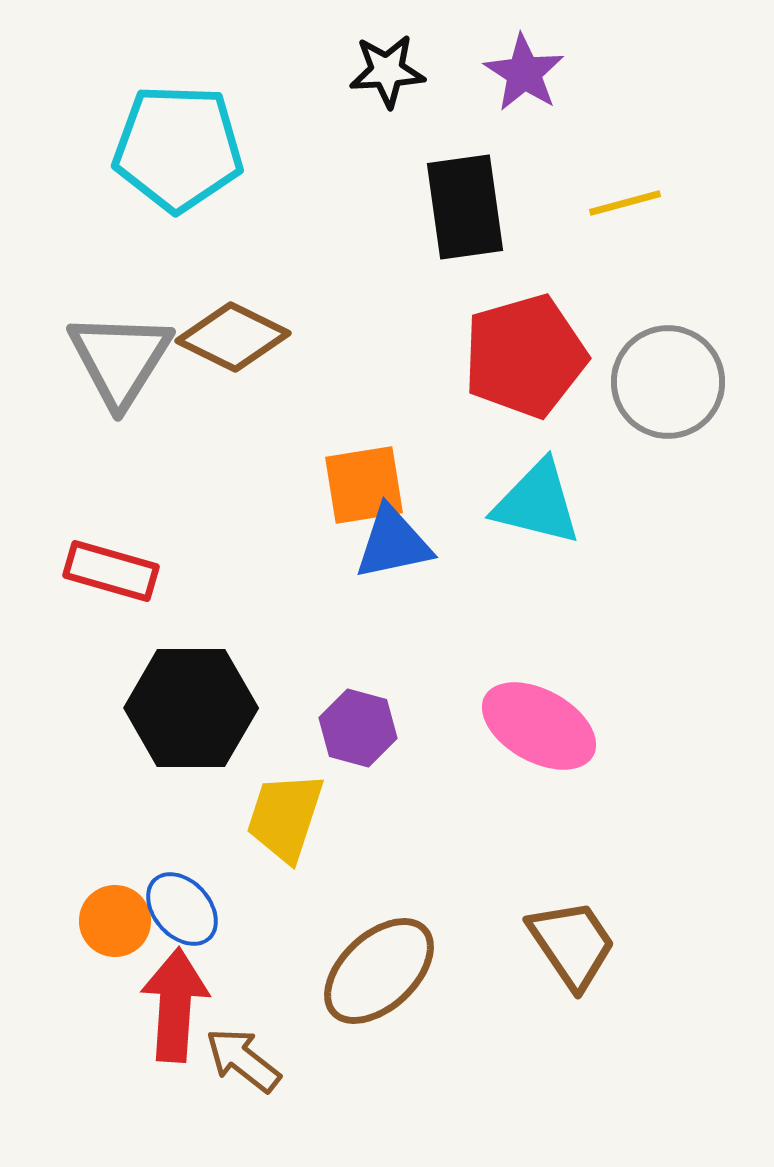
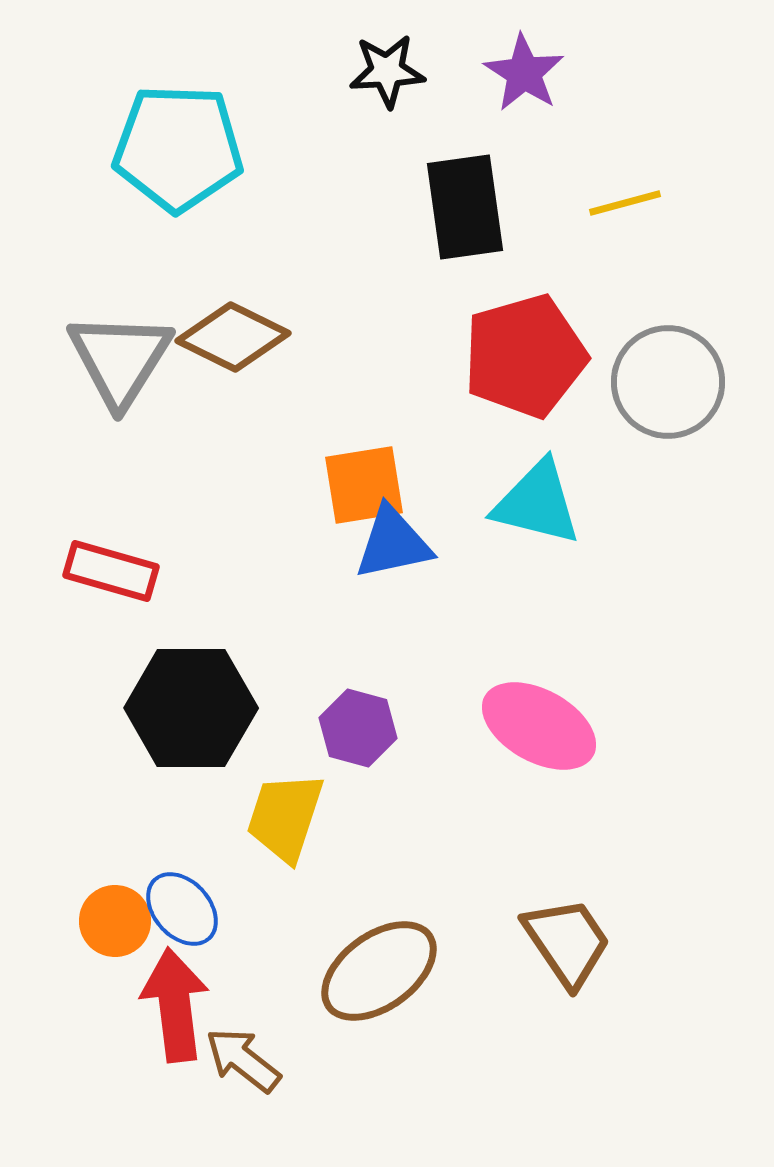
brown trapezoid: moved 5 px left, 2 px up
brown ellipse: rotated 7 degrees clockwise
red arrow: rotated 11 degrees counterclockwise
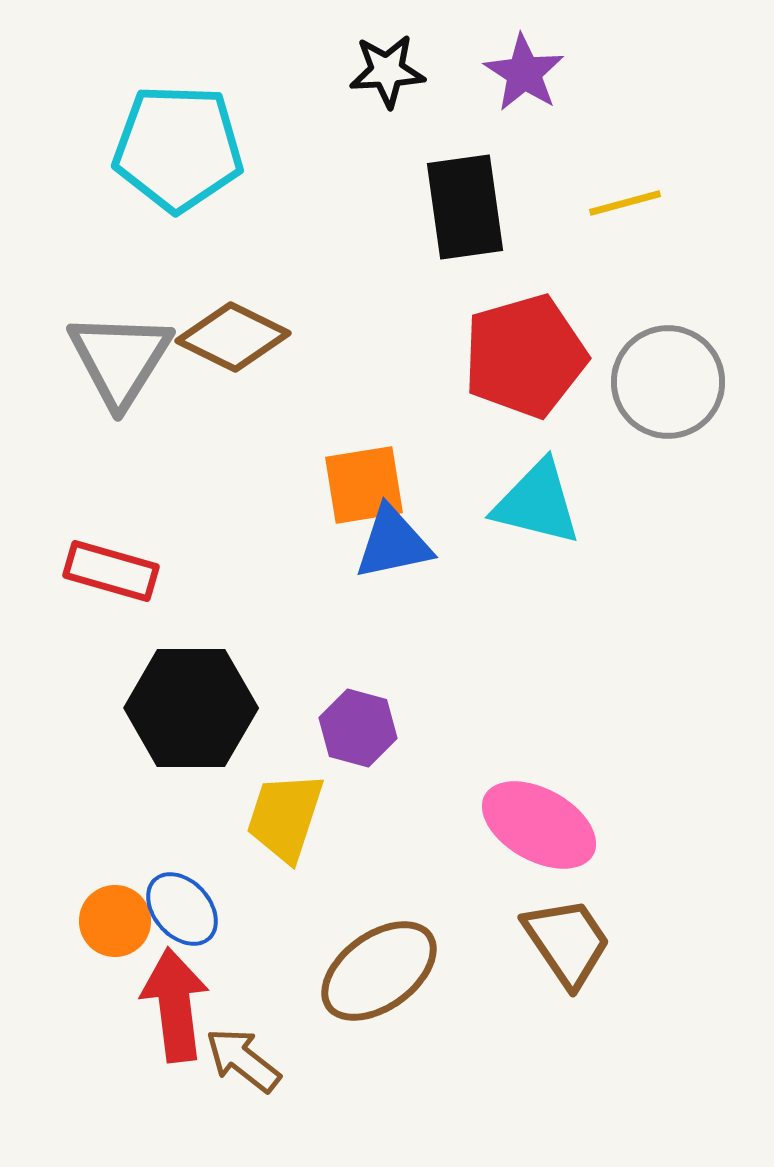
pink ellipse: moved 99 px down
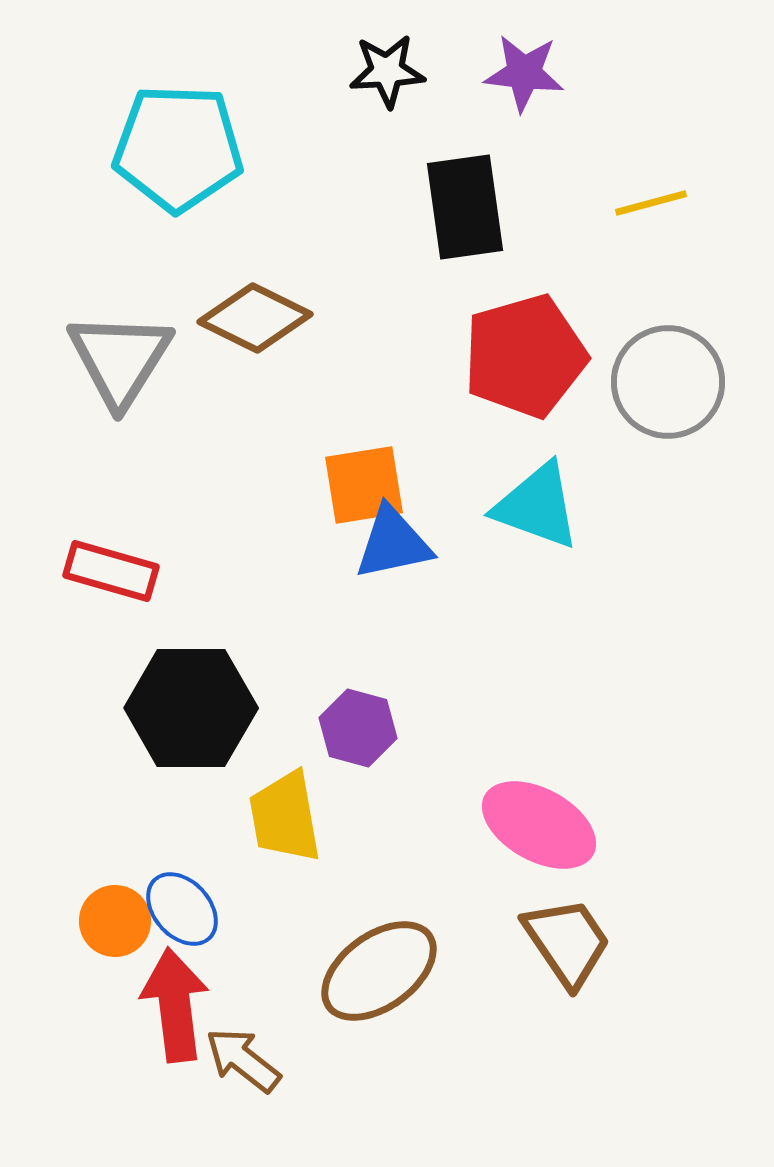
purple star: rotated 26 degrees counterclockwise
yellow line: moved 26 px right
brown diamond: moved 22 px right, 19 px up
cyan triangle: moved 3 px down; rotated 6 degrees clockwise
yellow trapezoid: rotated 28 degrees counterclockwise
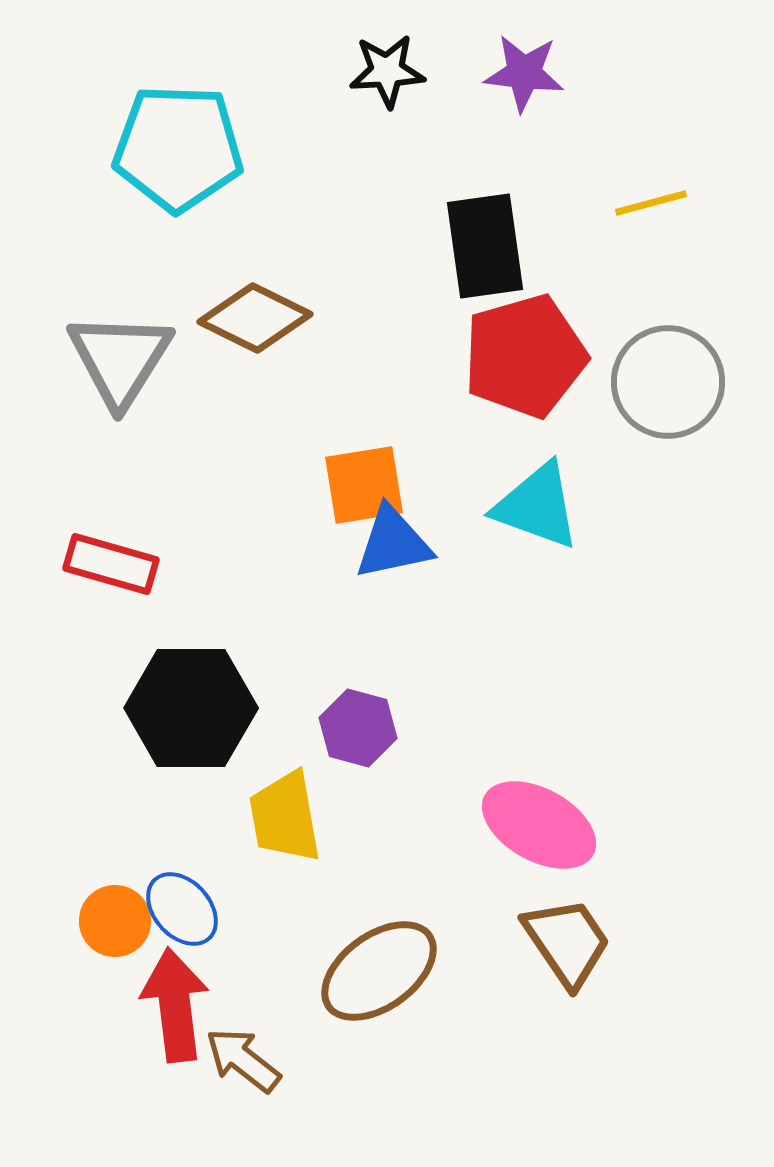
black rectangle: moved 20 px right, 39 px down
red rectangle: moved 7 px up
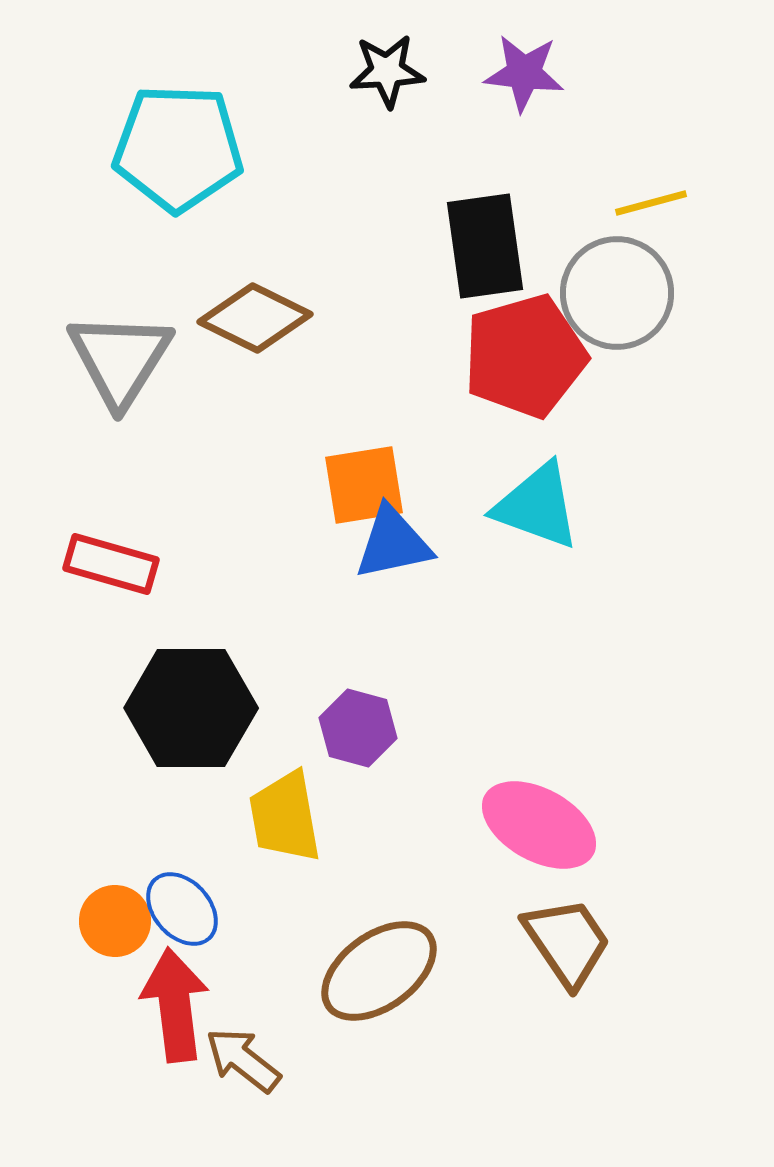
gray circle: moved 51 px left, 89 px up
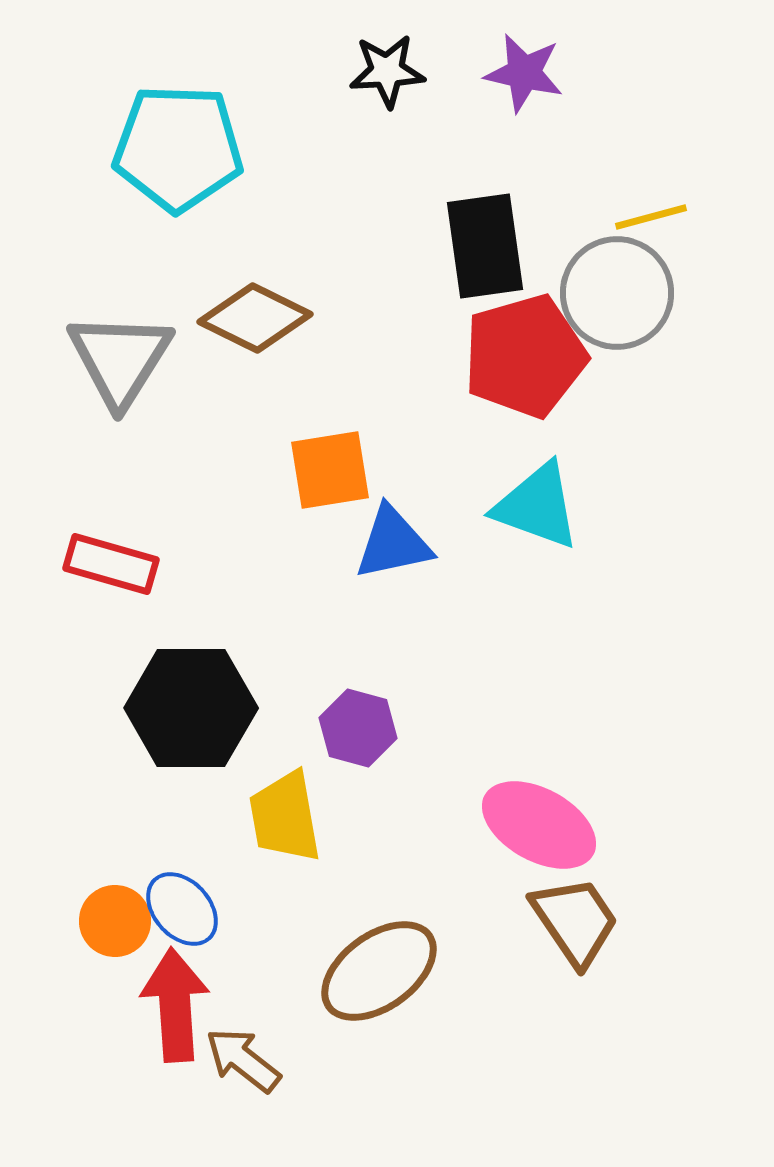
purple star: rotated 6 degrees clockwise
yellow line: moved 14 px down
orange square: moved 34 px left, 15 px up
brown trapezoid: moved 8 px right, 21 px up
red arrow: rotated 3 degrees clockwise
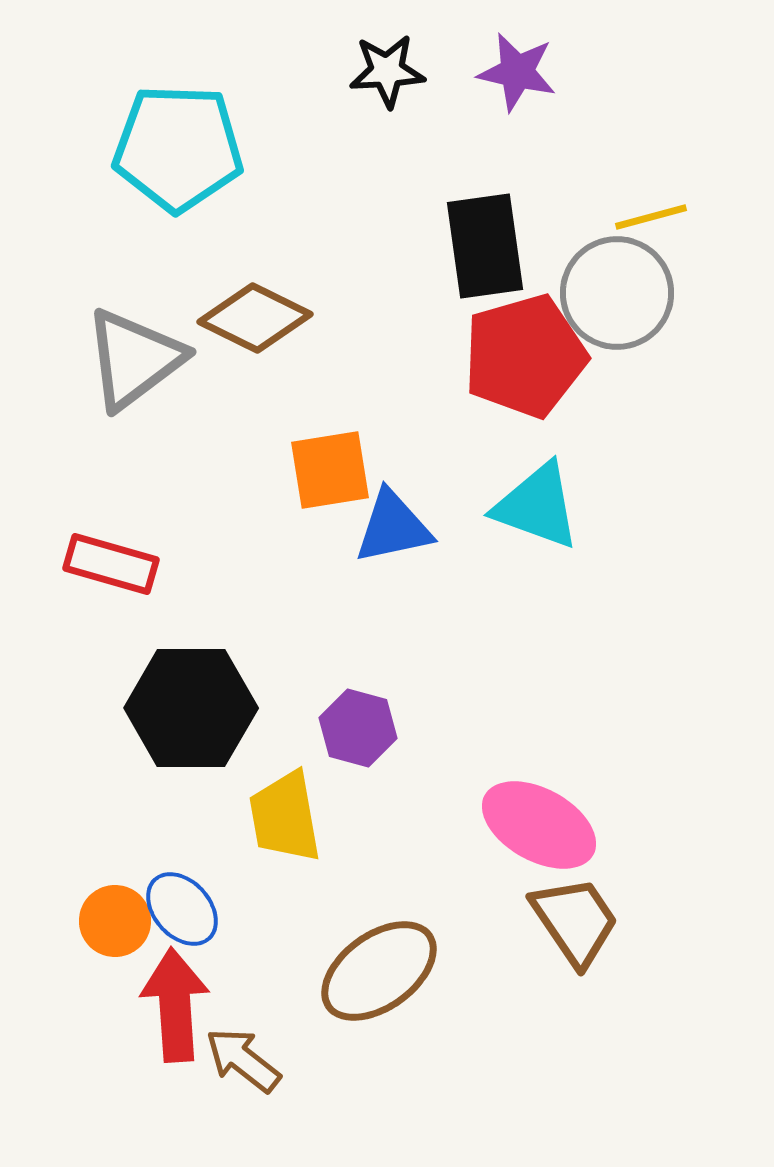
purple star: moved 7 px left, 1 px up
gray triangle: moved 14 px right; rotated 21 degrees clockwise
blue triangle: moved 16 px up
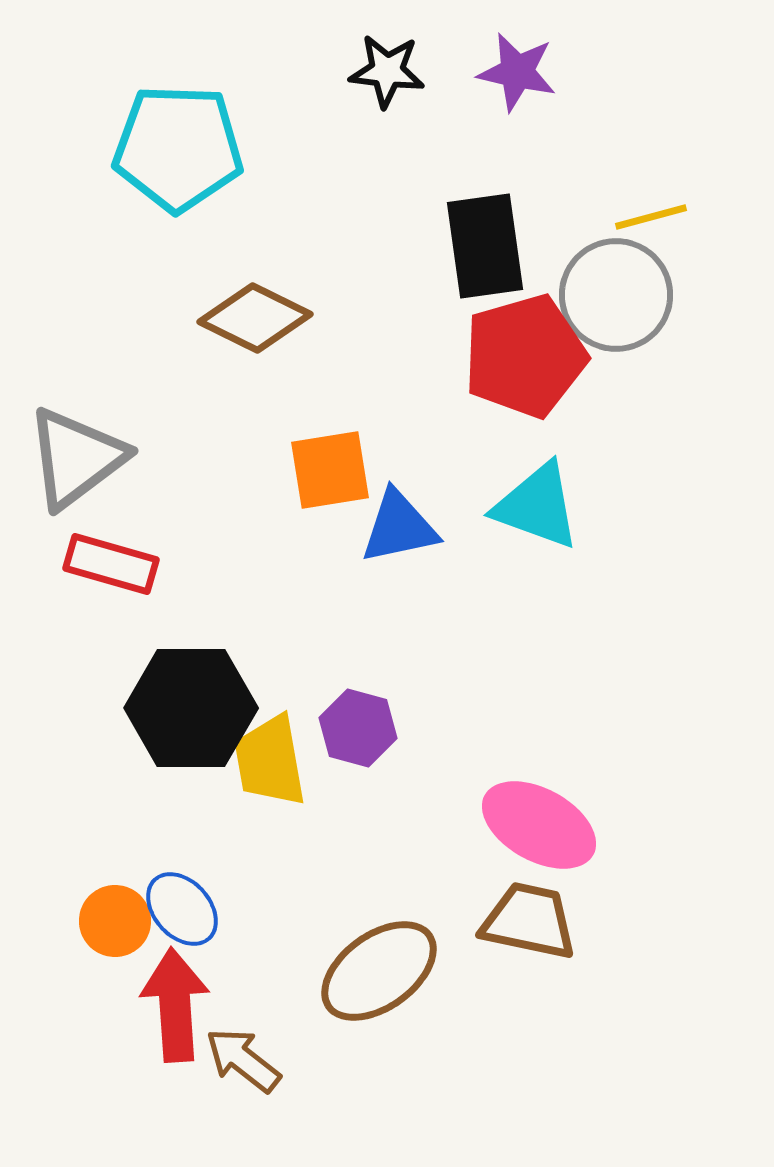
black star: rotated 10 degrees clockwise
gray circle: moved 1 px left, 2 px down
gray triangle: moved 58 px left, 99 px down
blue triangle: moved 6 px right
yellow trapezoid: moved 15 px left, 56 px up
brown trapezoid: moved 46 px left; rotated 44 degrees counterclockwise
